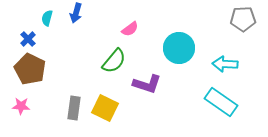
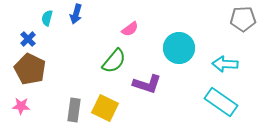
blue arrow: moved 1 px down
gray rectangle: moved 2 px down
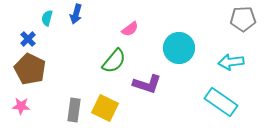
cyan arrow: moved 6 px right, 2 px up; rotated 10 degrees counterclockwise
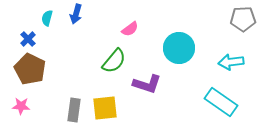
yellow square: rotated 32 degrees counterclockwise
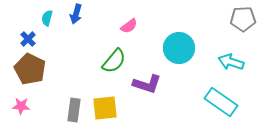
pink semicircle: moved 1 px left, 3 px up
cyan arrow: rotated 25 degrees clockwise
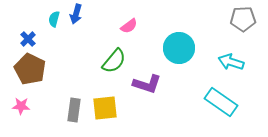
cyan semicircle: moved 7 px right, 1 px down
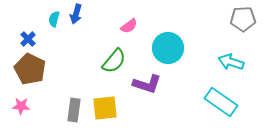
cyan circle: moved 11 px left
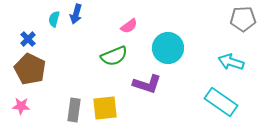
green semicircle: moved 5 px up; rotated 28 degrees clockwise
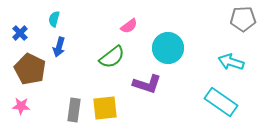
blue arrow: moved 17 px left, 33 px down
blue cross: moved 8 px left, 6 px up
green semicircle: moved 2 px left, 1 px down; rotated 16 degrees counterclockwise
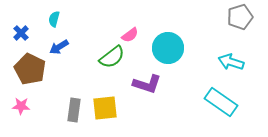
gray pentagon: moved 3 px left, 2 px up; rotated 15 degrees counterclockwise
pink semicircle: moved 1 px right, 9 px down
blue cross: moved 1 px right
blue arrow: rotated 42 degrees clockwise
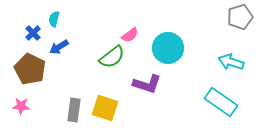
blue cross: moved 12 px right
yellow square: rotated 24 degrees clockwise
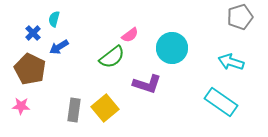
cyan circle: moved 4 px right
yellow square: rotated 32 degrees clockwise
